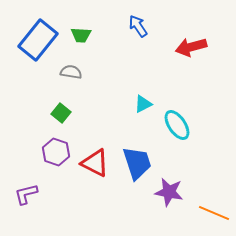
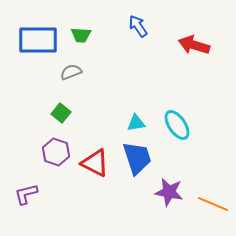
blue rectangle: rotated 51 degrees clockwise
red arrow: moved 3 px right, 2 px up; rotated 32 degrees clockwise
gray semicircle: rotated 30 degrees counterclockwise
cyan triangle: moved 7 px left, 19 px down; rotated 18 degrees clockwise
blue trapezoid: moved 5 px up
orange line: moved 1 px left, 9 px up
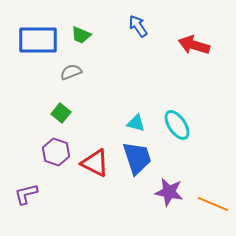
green trapezoid: rotated 20 degrees clockwise
cyan triangle: rotated 24 degrees clockwise
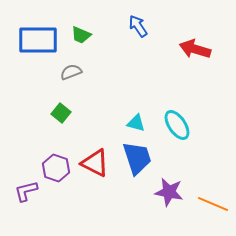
red arrow: moved 1 px right, 4 px down
purple hexagon: moved 16 px down
purple L-shape: moved 3 px up
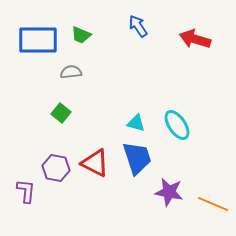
red arrow: moved 10 px up
gray semicircle: rotated 15 degrees clockwise
purple hexagon: rotated 8 degrees counterclockwise
purple L-shape: rotated 110 degrees clockwise
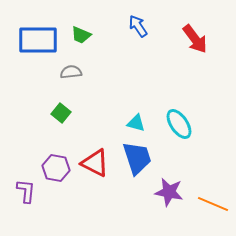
red arrow: rotated 144 degrees counterclockwise
cyan ellipse: moved 2 px right, 1 px up
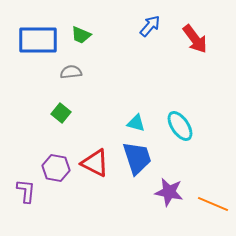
blue arrow: moved 12 px right; rotated 75 degrees clockwise
cyan ellipse: moved 1 px right, 2 px down
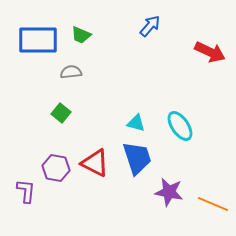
red arrow: moved 15 px right, 13 px down; rotated 28 degrees counterclockwise
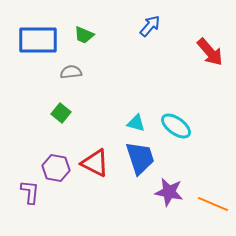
green trapezoid: moved 3 px right
red arrow: rotated 24 degrees clockwise
cyan ellipse: moved 4 px left; rotated 20 degrees counterclockwise
blue trapezoid: moved 3 px right
purple L-shape: moved 4 px right, 1 px down
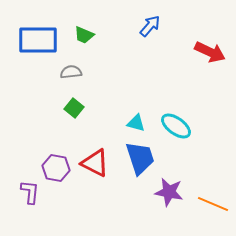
red arrow: rotated 24 degrees counterclockwise
green square: moved 13 px right, 5 px up
